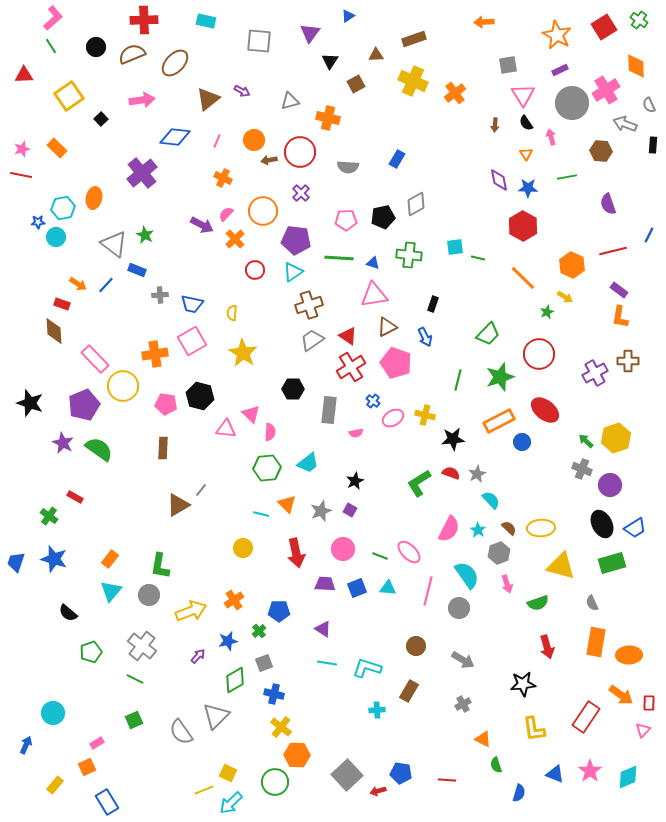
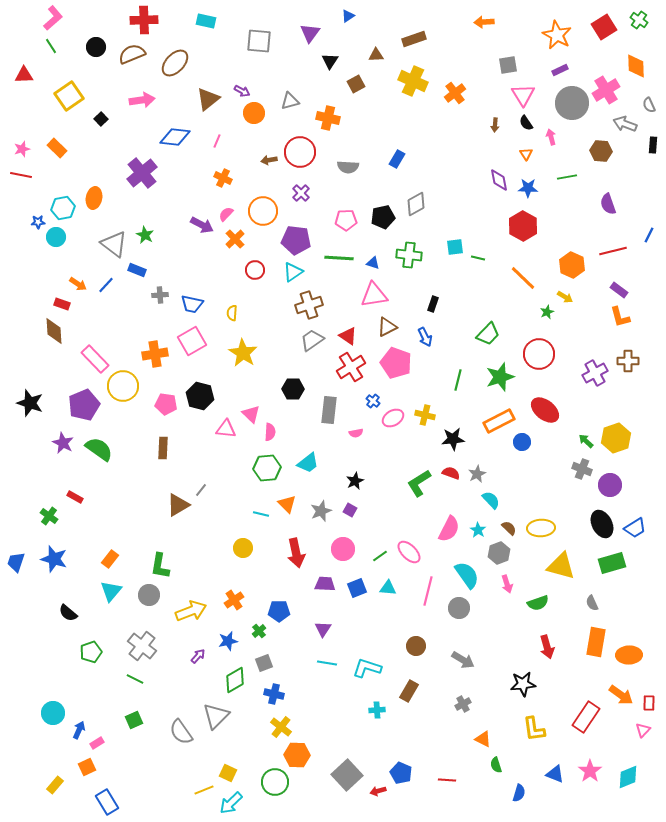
orange circle at (254, 140): moved 27 px up
orange L-shape at (620, 317): rotated 25 degrees counterclockwise
green line at (380, 556): rotated 56 degrees counterclockwise
purple triangle at (323, 629): rotated 30 degrees clockwise
blue arrow at (26, 745): moved 53 px right, 15 px up
blue pentagon at (401, 773): rotated 15 degrees clockwise
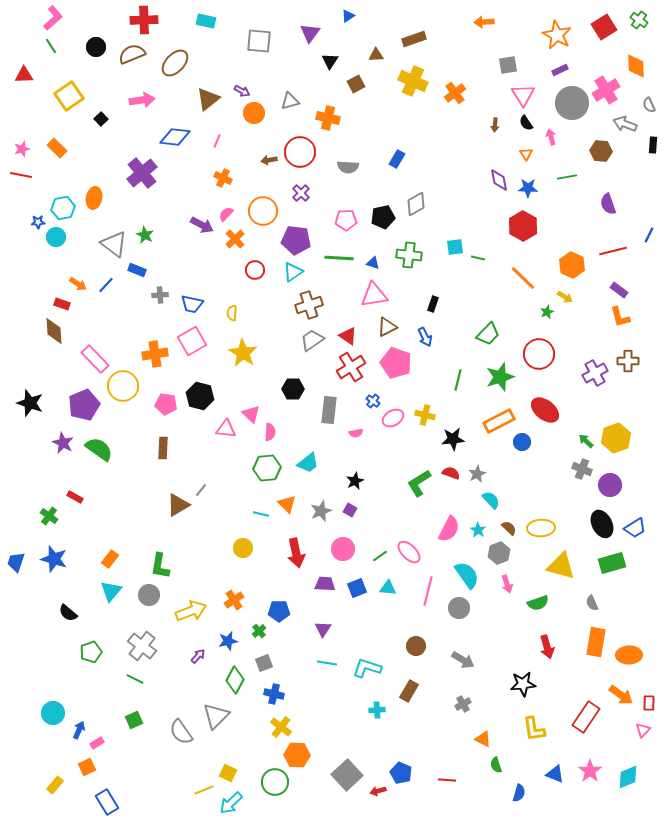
green diamond at (235, 680): rotated 32 degrees counterclockwise
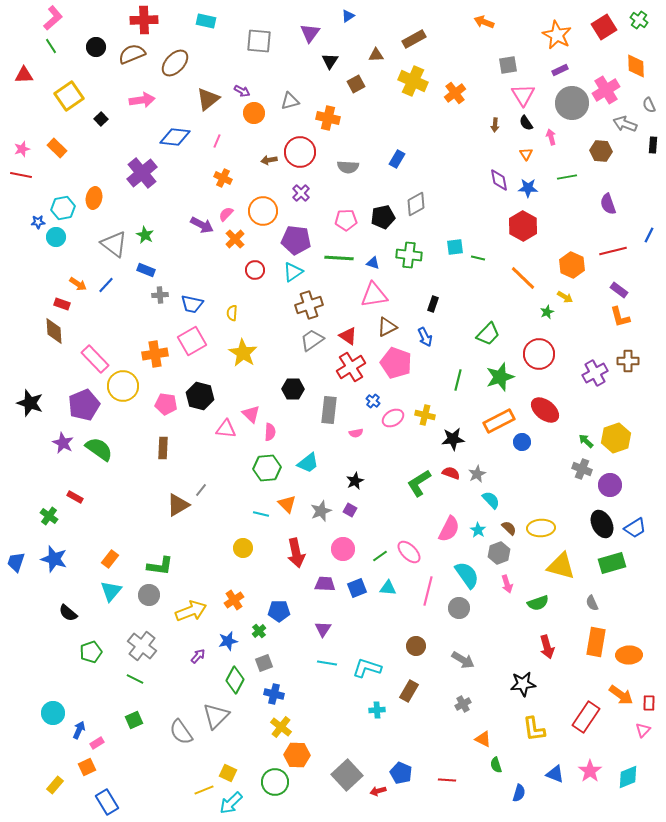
orange arrow at (484, 22): rotated 24 degrees clockwise
brown rectangle at (414, 39): rotated 10 degrees counterclockwise
blue rectangle at (137, 270): moved 9 px right
green L-shape at (160, 566): rotated 92 degrees counterclockwise
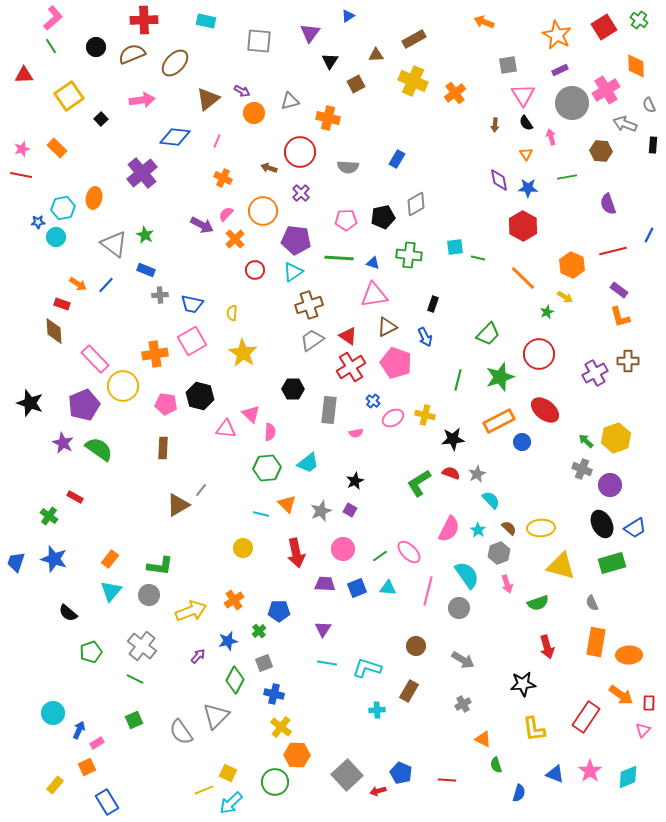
brown arrow at (269, 160): moved 8 px down; rotated 28 degrees clockwise
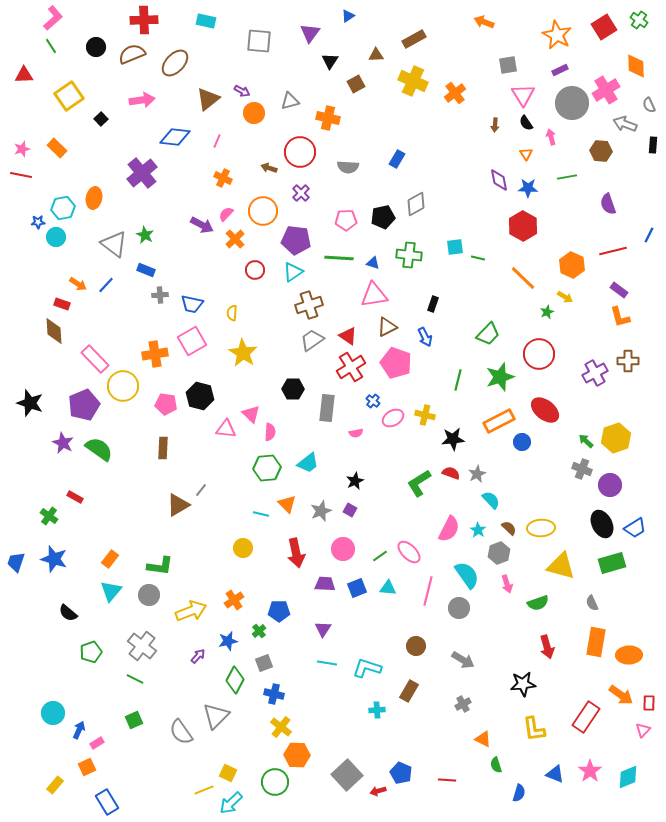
gray rectangle at (329, 410): moved 2 px left, 2 px up
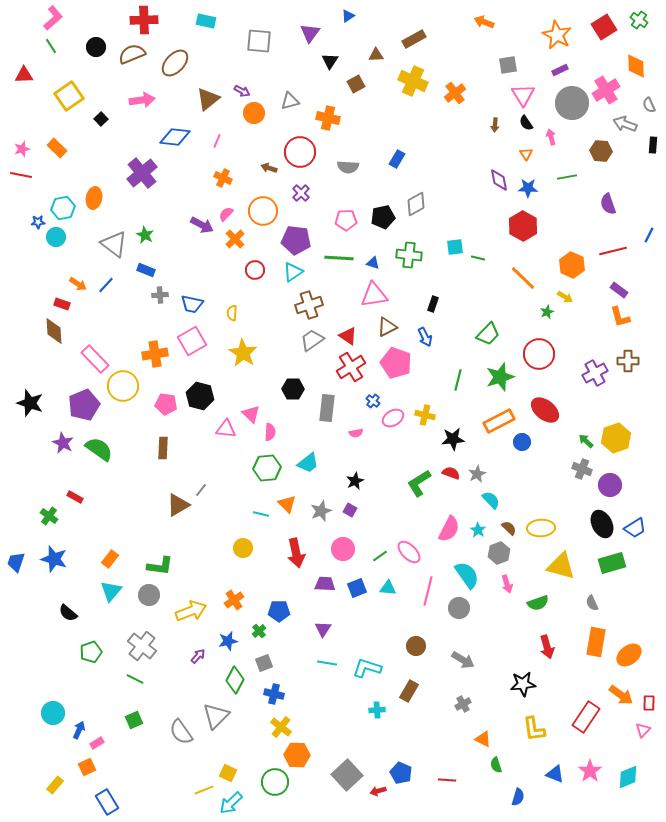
orange ellipse at (629, 655): rotated 35 degrees counterclockwise
blue semicircle at (519, 793): moved 1 px left, 4 px down
